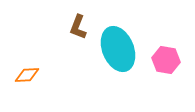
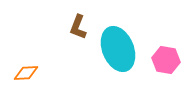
orange diamond: moved 1 px left, 2 px up
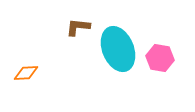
brown L-shape: rotated 75 degrees clockwise
pink hexagon: moved 6 px left, 2 px up
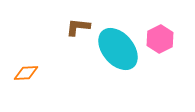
cyan ellipse: rotated 18 degrees counterclockwise
pink hexagon: moved 19 px up; rotated 24 degrees clockwise
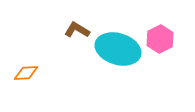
brown L-shape: moved 1 px left, 3 px down; rotated 25 degrees clockwise
cyan ellipse: rotated 33 degrees counterclockwise
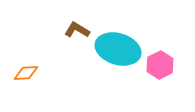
pink hexagon: moved 26 px down
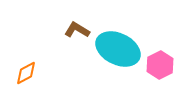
cyan ellipse: rotated 9 degrees clockwise
orange diamond: rotated 25 degrees counterclockwise
